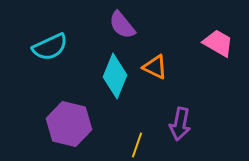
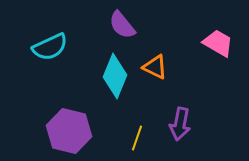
purple hexagon: moved 7 px down
yellow line: moved 7 px up
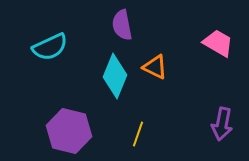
purple semicircle: rotated 28 degrees clockwise
purple arrow: moved 42 px right
yellow line: moved 1 px right, 4 px up
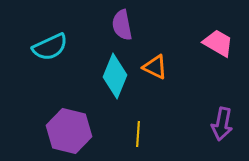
yellow line: rotated 15 degrees counterclockwise
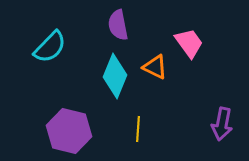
purple semicircle: moved 4 px left
pink trapezoid: moved 29 px left; rotated 24 degrees clockwise
cyan semicircle: rotated 21 degrees counterclockwise
yellow line: moved 5 px up
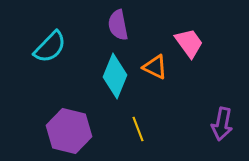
yellow line: rotated 25 degrees counterclockwise
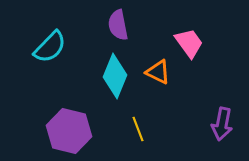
orange triangle: moved 3 px right, 5 px down
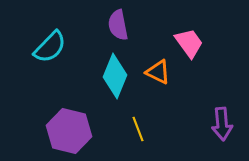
purple arrow: rotated 16 degrees counterclockwise
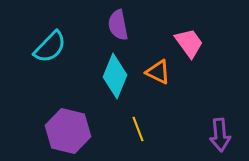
purple arrow: moved 2 px left, 11 px down
purple hexagon: moved 1 px left
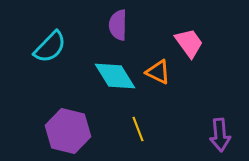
purple semicircle: rotated 12 degrees clockwise
cyan diamond: rotated 54 degrees counterclockwise
